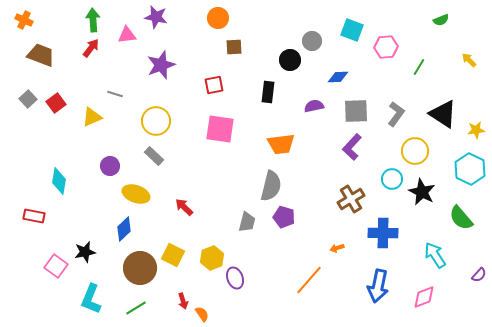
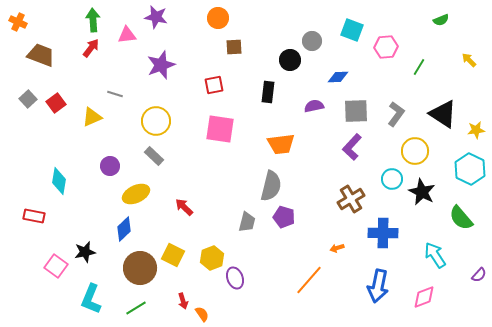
orange cross at (24, 20): moved 6 px left, 2 px down
yellow ellipse at (136, 194): rotated 44 degrees counterclockwise
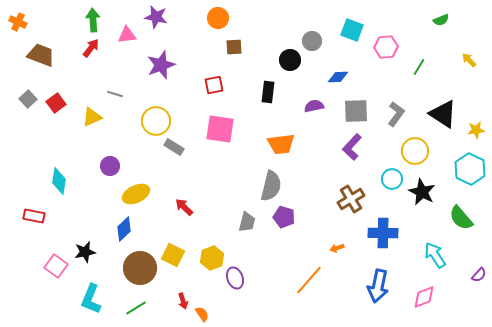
gray rectangle at (154, 156): moved 20 px right, 9 px up; rotated 12 degrees counterclockwise
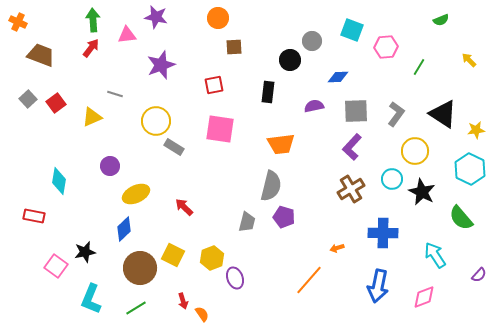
brown cross at (351, 199): moved 10 px up
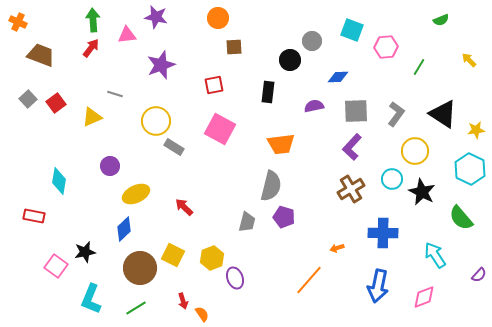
pink square at (220, 129): rotated 20 degrees clockwise
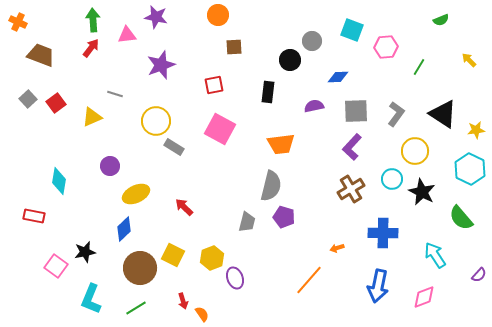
orange circle at (218, 18): moved 3 px up
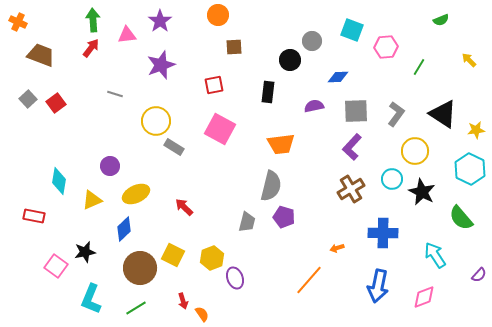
purple star at (156, 17): moved 4 px right, 4 px down; rotated 25 degrees clockwise
yellow triangle at (92, 117): moved 83 px down
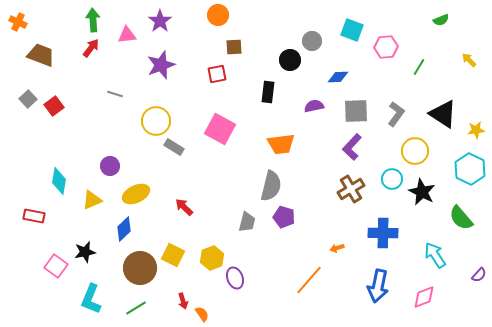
red square at (214, 85): moved 3 px right, 11 px up
red square at (56, 103): moved 2 px left, 3 px down
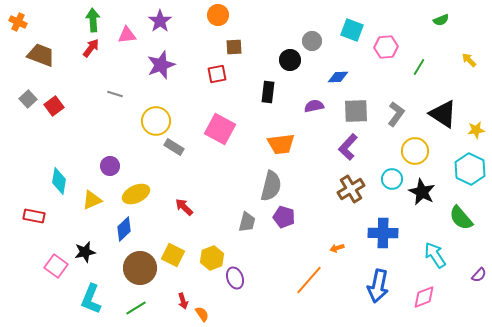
purple L-shape at (352, 147): moved 4 px left
